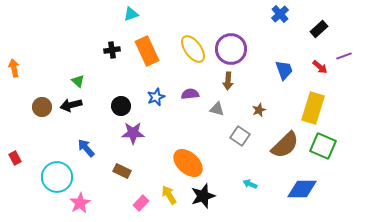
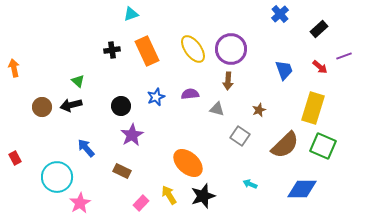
purple star: moved 1 px left, 2 px down; rotated 30 degrees counterclockwise
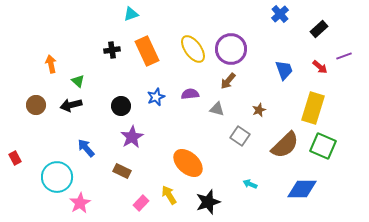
orange arrow: moved 37 px right, 4 px up
brown arrow: rotated 36 degrees clockwise
brown circle: moved 6 px left, 2 px up
purple star: moved 2 px down
black star: moved 5 px right, 6 px down
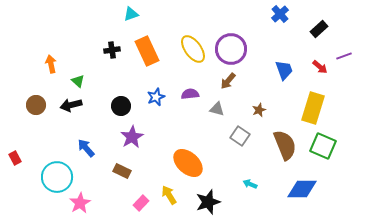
brown semicircle: rotated 68 degrees counterclockwise
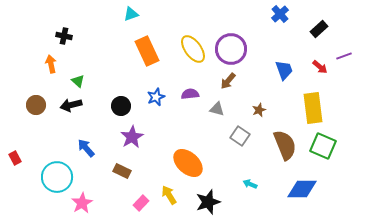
black cross: moved 48 px left, 14 px up; rotated 21 degrees clockwise
yellow rectangle: rotated 24 degrees counterclockwise
pink star: moved 2 px right
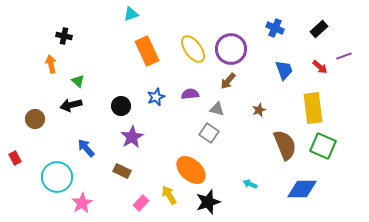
blue cross: moved 5 px left, 14 px down; rotated 24 degrees counterclockwise
brown circle: moved 1 px left, 14 px down
gray square: moved 31 px left, 3 px up
orange ellipse: moved 3 px right, 7 px down
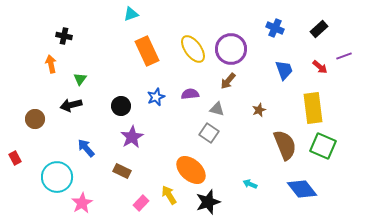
green triangle: moved 2 px right, 2 px up; rotated 24 degrees clockwise
blue diamond: rotated 52 degrees clockwise
